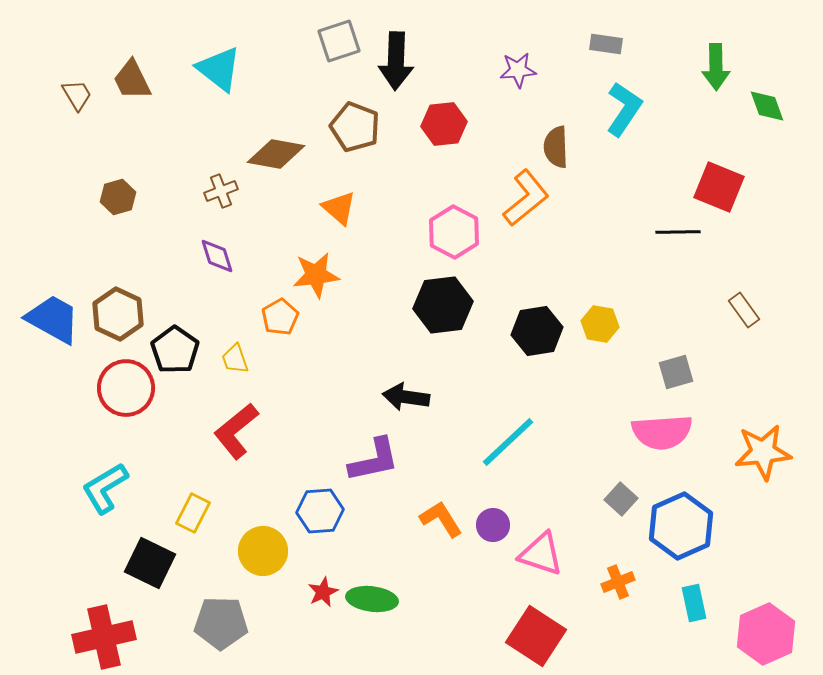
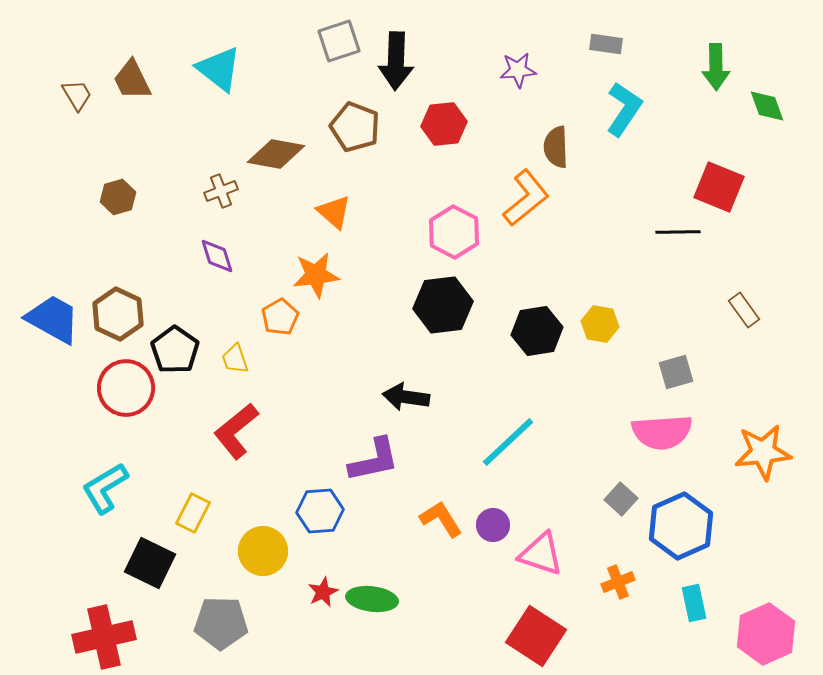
orange triangle at (339, 208): moved 5 px left, 4 px down
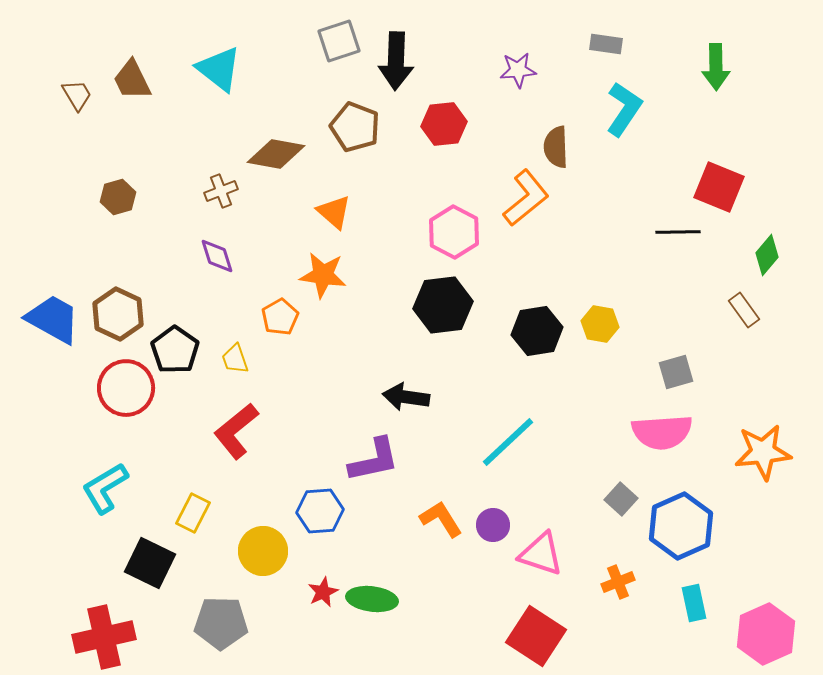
green diamond at (767, 106): moved 149 px down; rotated 60 degrees clockwise
orange star at (316, 275): moved 7 px right; rotated 15 degrees clockwise
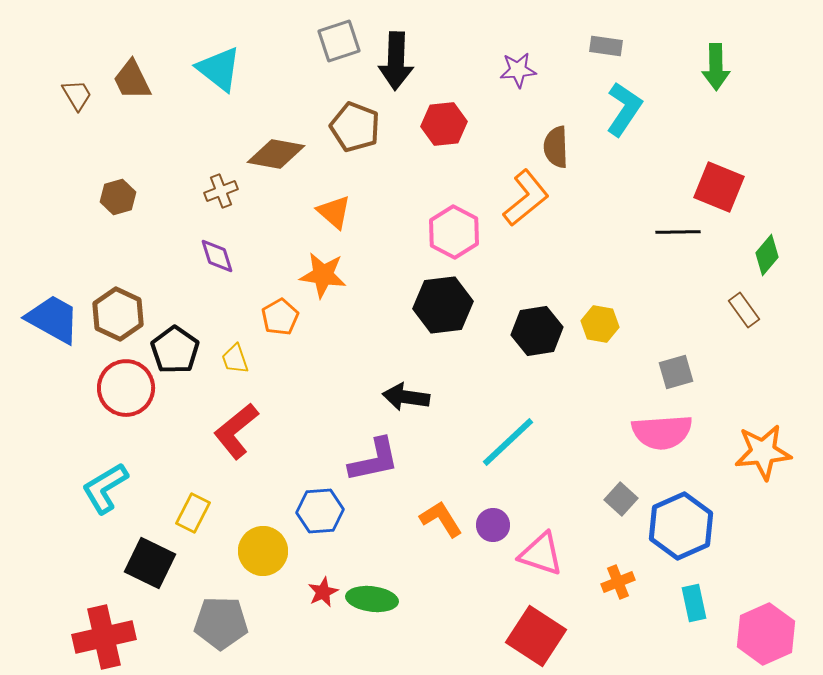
gray rectangle at (606, 44): moved 2 px down
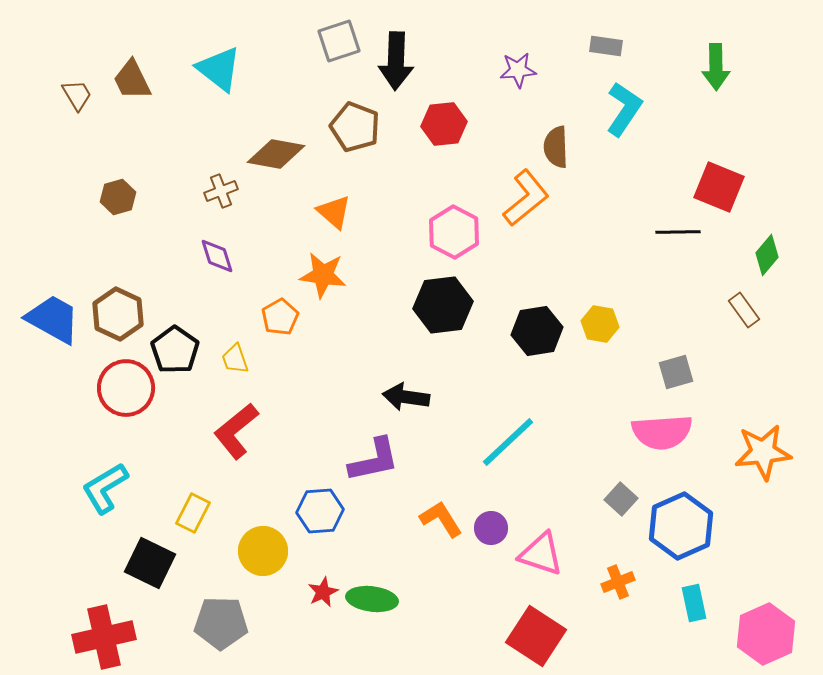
purple circle at (493, 525): moved 2 px left, 3 px down
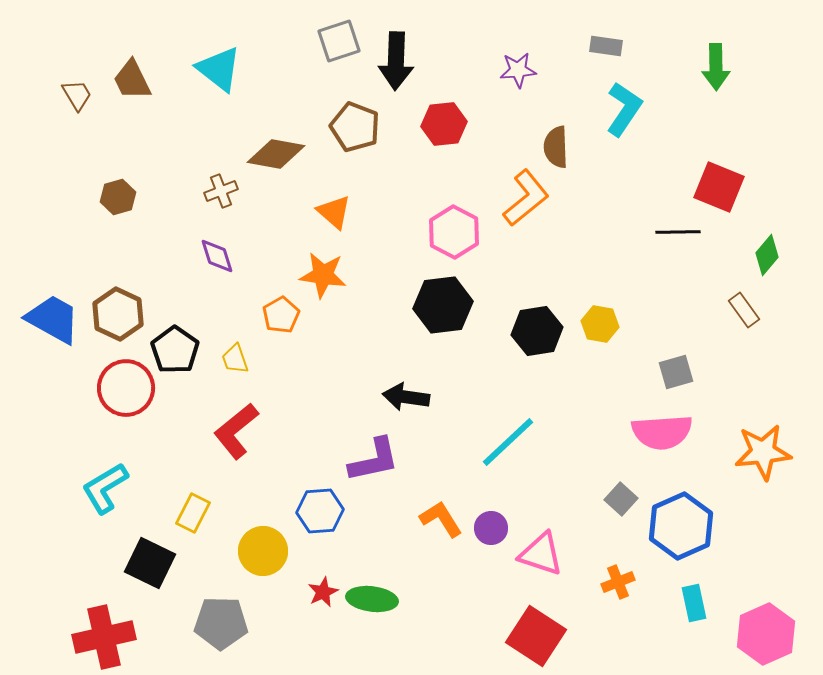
orange pentagon at (280, 317): moved 1 px right, 2 px up
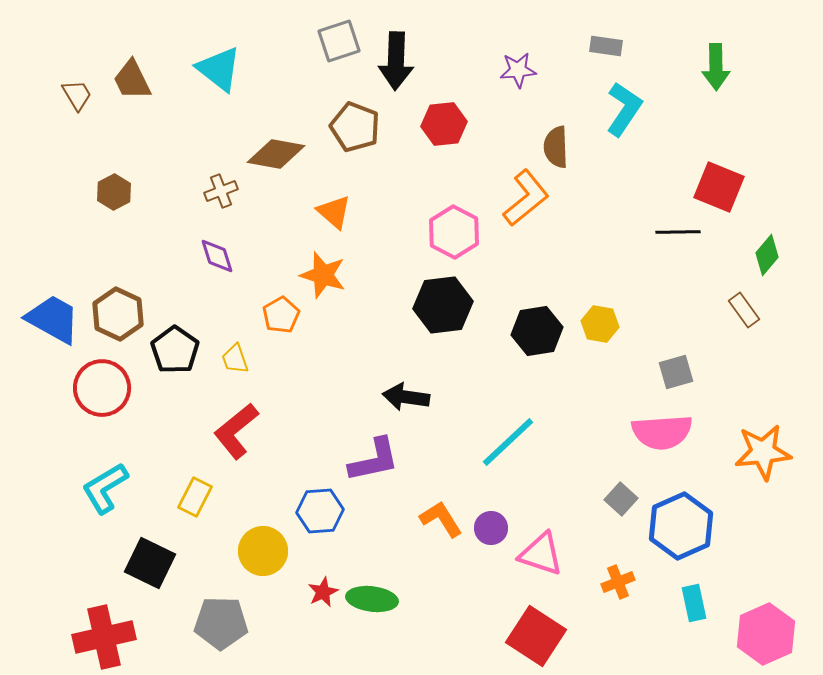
brown hexagon at (118, 197): moved 4 px left, 5 px up; rotated 12 degrees counterclockwise
orange star at (323, 275): rotated 9 degrees clockwise
red circle at (126, 388): moved 24 px left
yellow rectangle at (193, 513): moved 2 px right, 16 px up
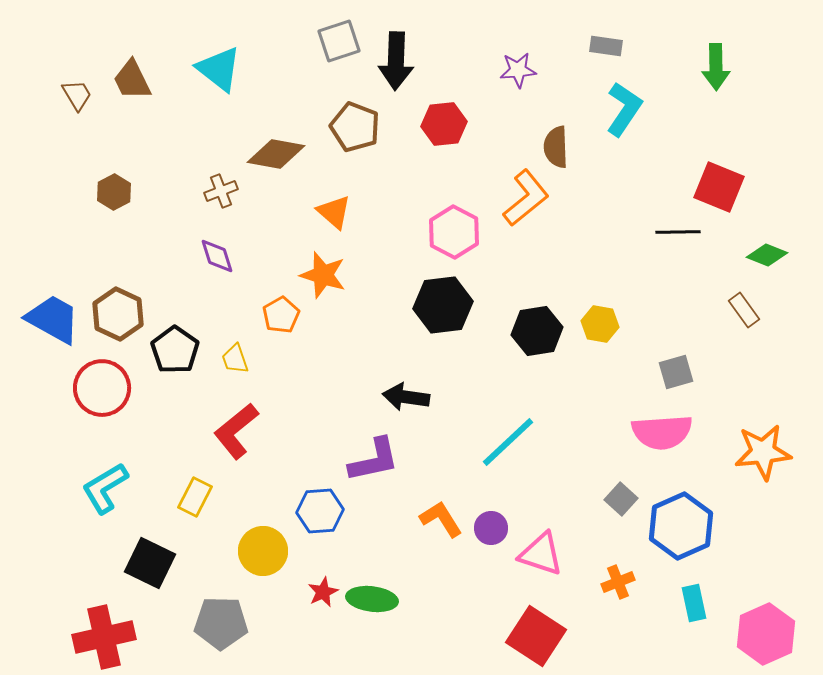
green diamond at (767, 255): rotated 72 degrees clockwise
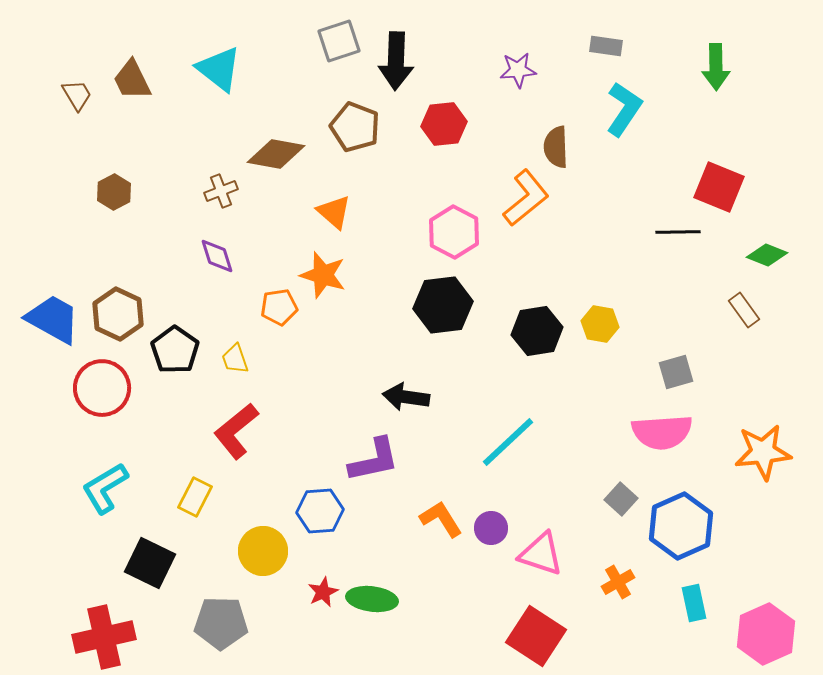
orange pentagon at (281, 315): moved 2 px left, 8 px up; rotated 21 degrees clockwise
orange cross at (618, 582): rotated 8 degrees counterclockwise
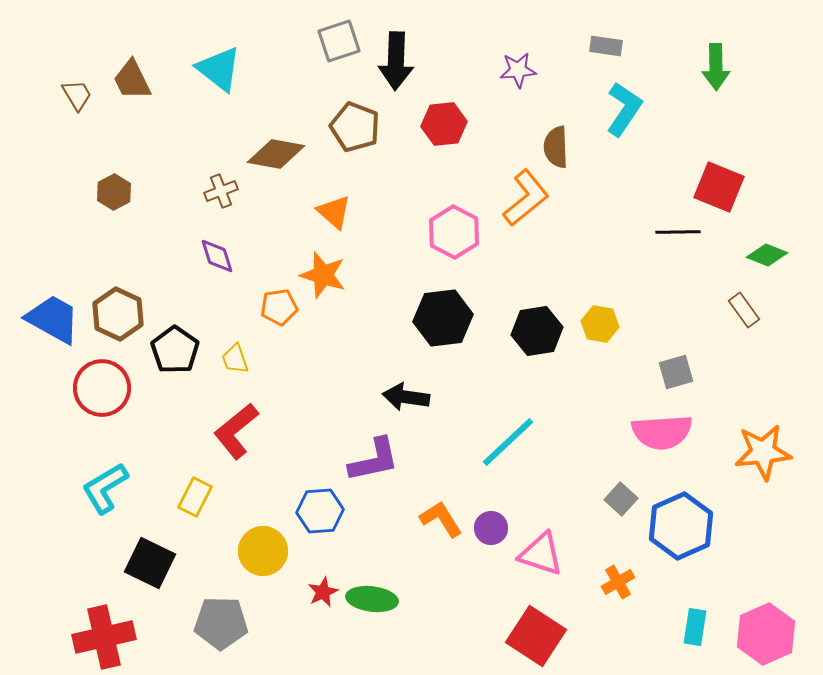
black hexagon at (443, 305): moved 13 px down
cyan rectangle at (694, 603): moved 1 px right, 24 px down; rotated 21 degrees clockwise
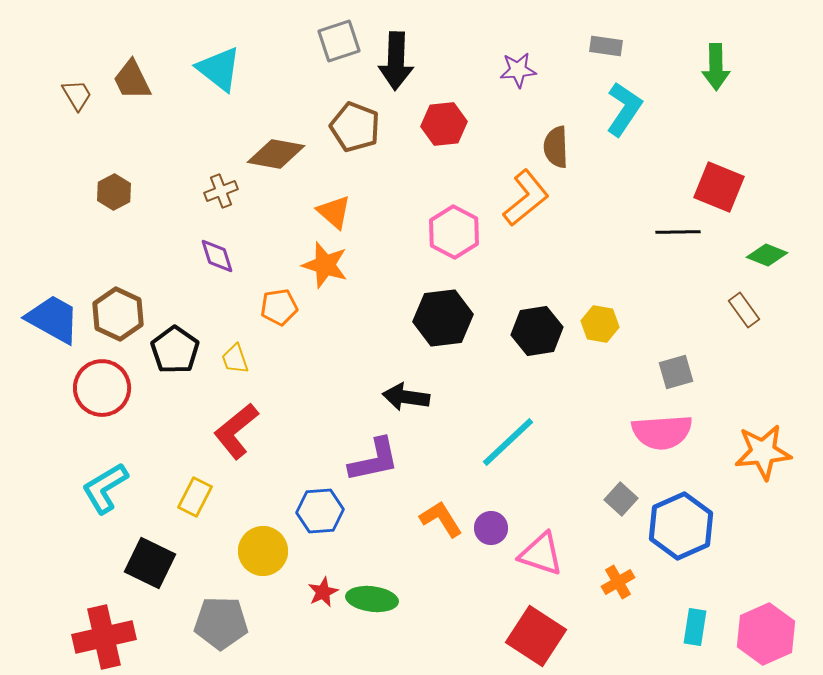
orange star at (323, 275): moved 2 px right, 10 px up
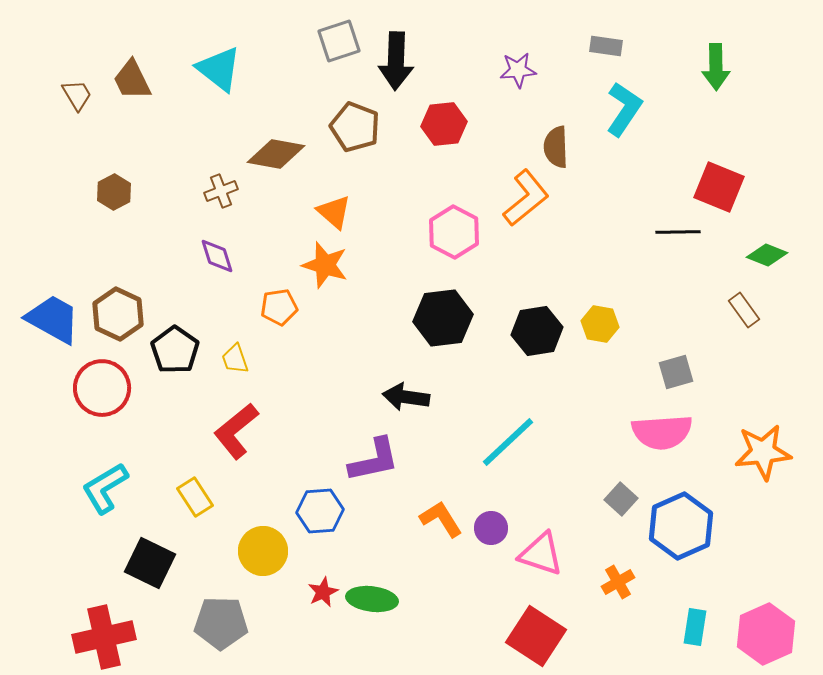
yellow rectangle at (195, 497): rotated 60 degrees counterclockwise
